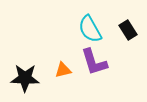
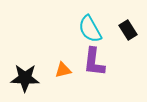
purple L-shape: rotated 24 degrees clockwise
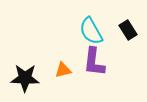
cyan semicircle: moved 1 px right, 2 px down
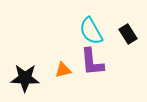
black rectangle: moved 4 px down
purple L-shape: moved 2 px left; rotated 12 degrees counterclockwise
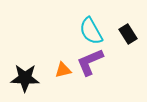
purple L-shape: moved 2 px left; rotated 72 degrees clockwise
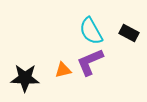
black rectangle: moved 1 px right, 1 px up; rotated 30 degrees counterclockwise
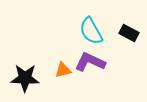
purple L-shape: rotated 48 degrees clockwise
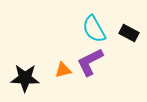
cyan semicircle: moved 3 px right, 2 px up
purple L-shape: rotated 52 degrees counterclockwise
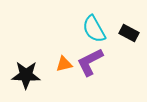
orange triangle: moved 1 px right, 6 px up
black star: moved 1 px right, 3 px up
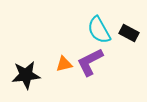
cyan semicircle: moved 5 px right, 1 px down
black star: rotated 8 degrees counterclockwise
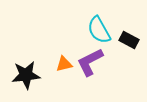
black rectangle: moved 7 px down
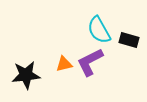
black rectangle: rotated 12 degrees counterclockwise
